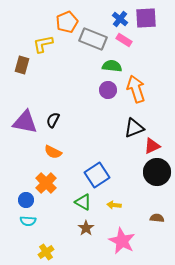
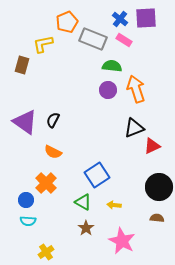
purple triangle: rotated 24 degrees clockwise
black circle: moved 2 px right, 15 px down
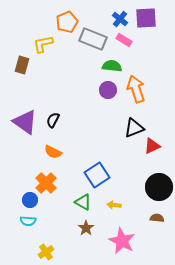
blue circle: moved 4 px right
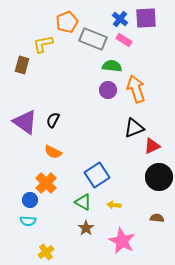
black circle: moved 10 px up
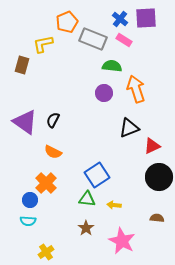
purple circle: moved 4 px left, 3 px down
black triangle: moved 5 px left
green triangle: moved 4 px right, 3 px up; rotated 24 degrees counterclockwise
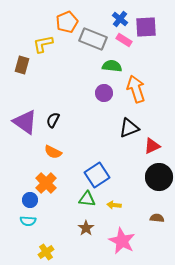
purple square: moved 9 px down
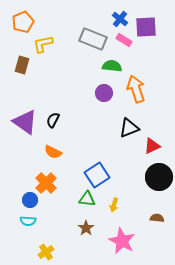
orange pentagon: moved 44 px left
yellow arrow: rotated 80 degrees counterclockwise
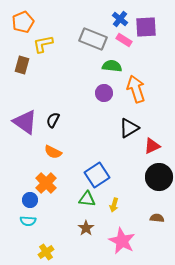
black triangle: rotated 10 degrees counterclockwise
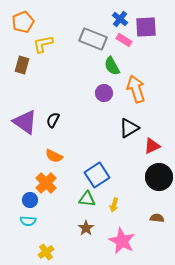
green semicircle: rotated 126 degrees counterclockwise
orange semicircle: moved 1 px right, 4 px down
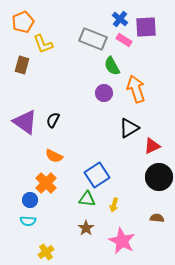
yellow L-shape: rotated 100 degrees counterclockwise
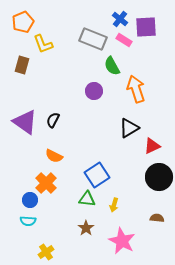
purple circle: moved 10 px left, 2 px up
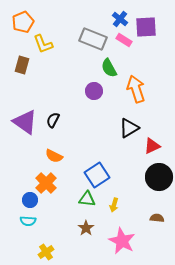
green semicircle: moved 3 px left, 2 px down
